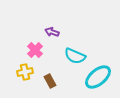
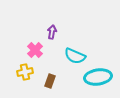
purple arrow: rotated 80 degrees clockwise
cyan ellipse: rotated 32 degrees clockwise
brown rectangle: rotated 48 degrees clockwise
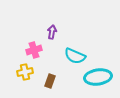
pink cross: moved 1 px left; rotated 28 degrees clockwise
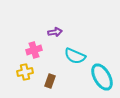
purple arrow: moved 3 px right; rotated 72 degrees clockwise
cyan ellipse: moved 4 px right; rotated 68 degrees clockwise
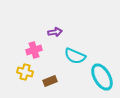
yellow cross: rotated 28 degrees clockwise
brown rectangle: rotated 48 degrees clockwise
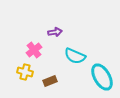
pink cross: rotated 21 degrees counterclockwise
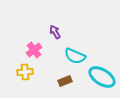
purple arrow: rotated 112 degrees counterclockwise
yellow cross: rotated 21 degrees counterclockwise
cyan ellipse: rotated 28 degrees counterclockwise
brown rectangle: moved 15 px right
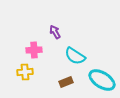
pink cross: rotated 35 degrees clockwise
cyan semicircle: rotated 10 degrees clockwise
cyan ellipse: moved 3 px down
brown rectangle: moved 1 px right, 1 px down
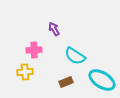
purple arrow: moved 1 px left, 3 px up
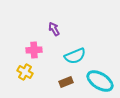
cyan semicircle: rotated 55 degrees counterclockwise
yellow cross: rotated 35 degrees clockwise
cyan ellipse: moved 2 px left, 1 px down
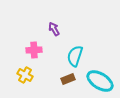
cyan semicircle: rotated 130 degrees clockwise
yellow cross: moved 3 px down
brown rectangle: moved 2 px right, 3 px up
